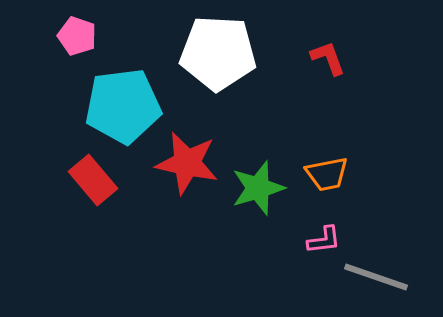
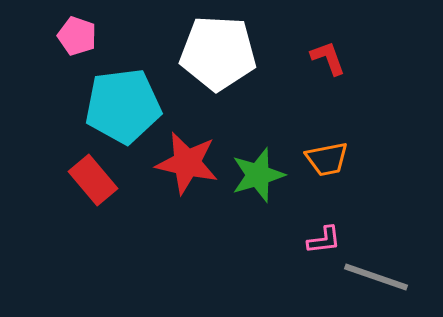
orange trapezoid: moved 15 px up
green star: moved 13 px up
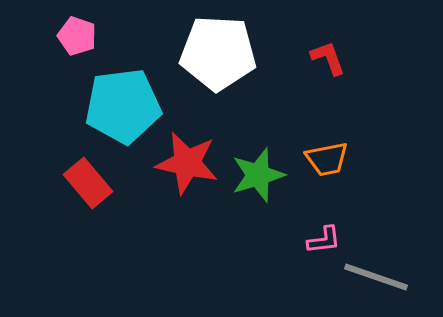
red rectangle: moved 5 px left, 3 px down
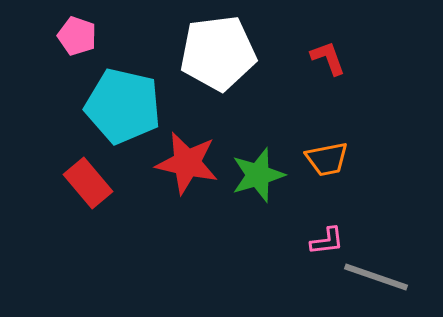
white pentagon: rotated 10 degrees counterclockwise
cyan pentagon: rotated 20 degrees clockwise
pink L-shape: moved 3 px right, 1 px down
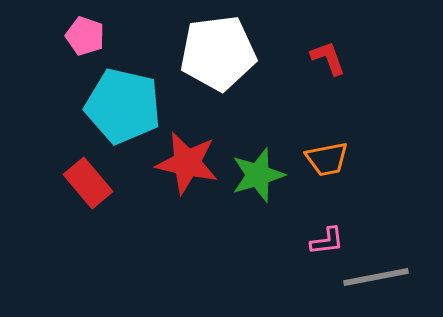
pink pentagon: moved 8 px right
gray line: rotated 30 degrees counterclockwise
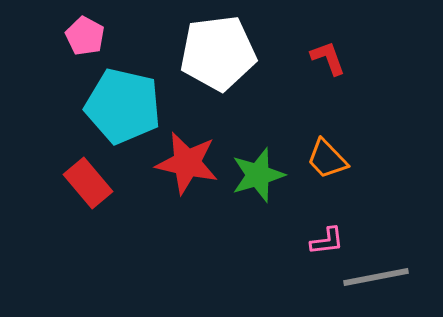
pink pentagon: rotated 9 degrees clockwise
orange trapezoid: rotated 57 degrees clockwise
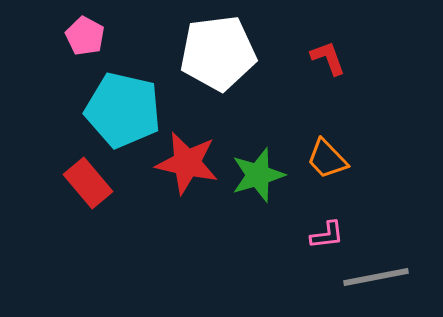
cyan pentagon: moved 4 px down
pink L-shape: moved 6 px up
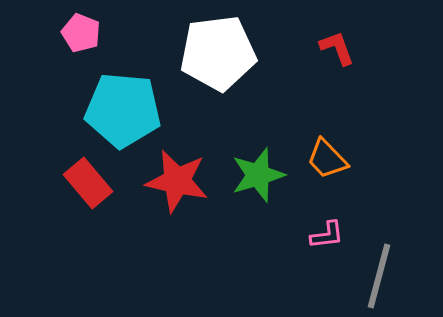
pink pentagon: moved 4 px left, 3 px up; rotated 6 degrees counterclockwise
red L-shape: moved 9 px right, 10 px up
cyan pentagon: rotated 8 degrees counterclockwise
red star: moved 10 px left, 18 px down
gray line: moved 3 px right, 1 px up; rotated 64 degrees counterclockwise
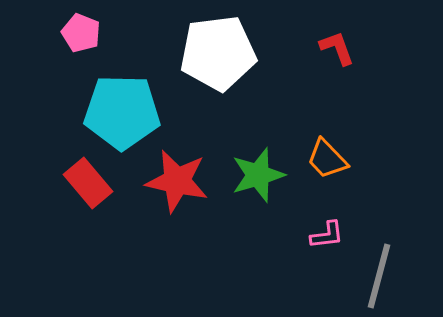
cyan pentagon: moved 1 px left, 2 px down; rotated 4 degrees counterclockwise
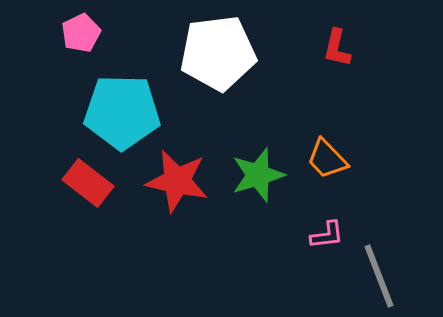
pink pentagon: rotated 24 degrees clockwise
red L-shape: rotated 147 degrees counterclockwise
red rectangle: rotated 12 degrees counterclockwise
gray line: rotated 36 degrees counterclockwise
